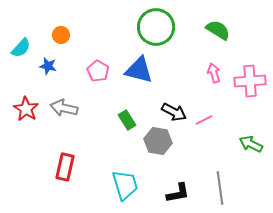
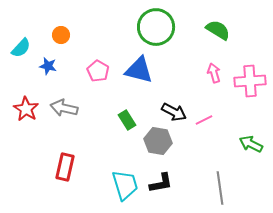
black L-shape: moved 17 px left, 10 px up
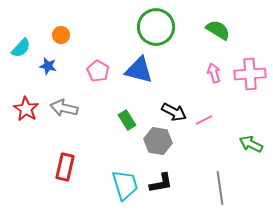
pink cross: moved 7 px up
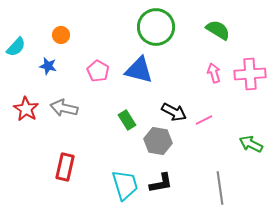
cyan semicircle: moved 5 px left, 1 px up
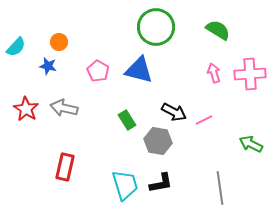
orange circle: moved 2 px left, 7 px down
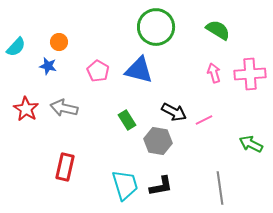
black L-shape: moved 3 px down
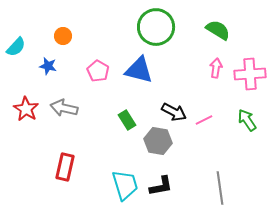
orange circle: moved 4 px right, 6 px up
pink arrow: moved 2 px right, 5 px up; rotated 24 degrees clockwise
green arrow: moved 4 px left, 24 px up; rotated 30 degrees clockwise
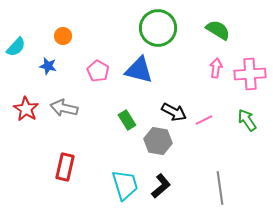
green circle: moved 2 px right, 1 px down
black L-shape: rotated 30 degrees counterclockwise
